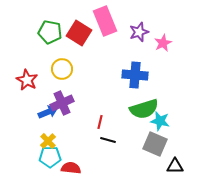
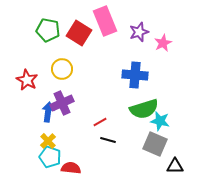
green pentagon: moved 2 px left, 2 px up
blue arrow: rotated 60 degrees counterclockwise
red line: rotated 48 degrees clockwise
cyan pentagon: rotated 20 degrees clockwise
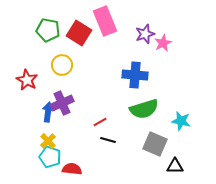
purple star: moved 6 px right, 2 px down
yellow circle: moved 4 px up
cyan star: moved 21 px right
red semicircle: moved 1 px right, 1 px down
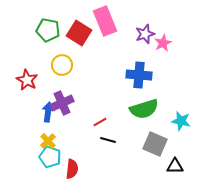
blue cross: moved 4 px right
red semicircle: rotated 90 degrees clockwise
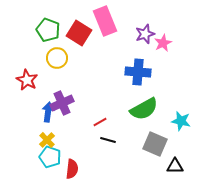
green pentagon: rotated 10 degrees clockwise
yellow circle: moved 5 px left, 7 px up
blue cross: moved 1 px left, 3 px up
green semicircle: rotated 12 degrees counterclockwise
yellow cross: moved 1 px left, 1 px up
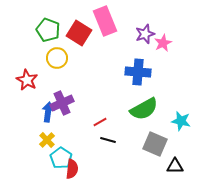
cyan pentagon: moved 11 px right, 1 px down; rotated 15 degrees clockwise
